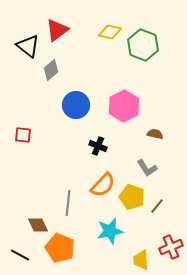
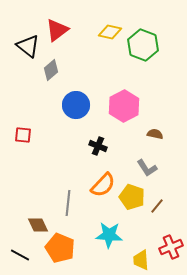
cyan star: moved 1 px left, 4 px down; rotated 16 degrees clockwise
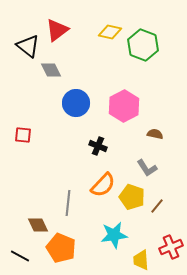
gray diamond: rotated 75 degrees counterclockwise
blue circle: moved 2 px up
cyan star: moved 5 px right; rotated 12 degrees counterclockwise
orange pentagon: moved 1 px right
black line: moved 1 px down
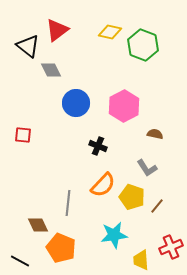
black line: moved 5 px down
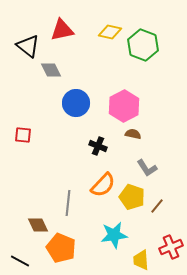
red triangle: moved 5 px right; rotated 25 degrees clockwise
brown semicircle: moved 22 px left
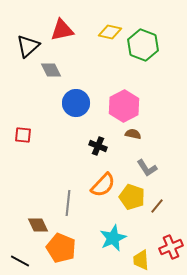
black triangle: rotated 40 degrees clockwise
cyan star: moved 1 px left, 3 px down; rotated 16 degrees counterclockwise
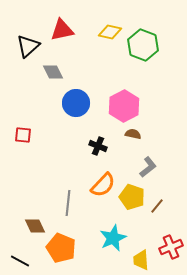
gray diamond: moved 2 px right, 2 px down
gray L-shape: moved 1 px right, 1 px up; rotated 95 degrees counterclockwise
brown diamond: moved 3 px left, 1 px down
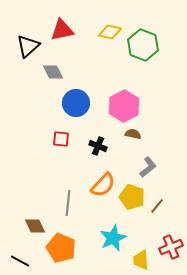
red square: moved 38 px right, 4 px down
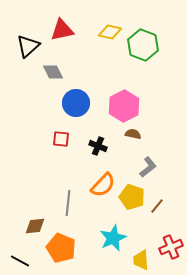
brown diamond: rotated 70 degrees counterclockwise
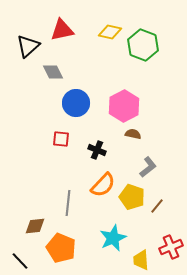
black cross: moved 1 px left, 4 px down
black line: rotated 18 degrees clockwise
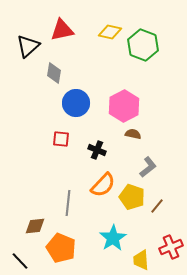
gray diamond: moved 1 px right, 1 px down; rotated 35 degrees clockwise
cyan star: rotated 8 degrees counterclockwise
